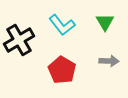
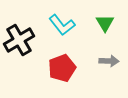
green triangle: moved 1 px down
red pentagon: moved 2 px up; rotated 20 degrees clockwise
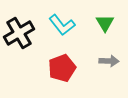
black cross: moved 7 px up
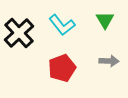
green triangle: moved 3 px up
black cross: rotated 12 degrees counterclockwise
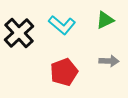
green triangle: rotated 36 degrees clockwise
cyan L-shape: rotated 12 degrees counterclockwise
red pentagon: moved 2 px right, 4 px down
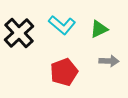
green triangle: moved 6 px left, 9 px down
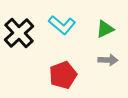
green triangle: moved 6 px right
gray arrow: moved 1 px left, 1 px up
red pentagon: moved 1 px left, 3 px down
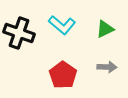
black cross: rotated 28 degrees counterclockwise
gray arrow: moved 1 px left, 7 px down
red pentagon: rotated 16 degrees counterclockwise
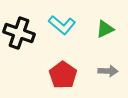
gray arrow: moved 1 px right, 4 px down
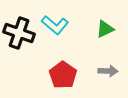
cyan L-shape: moved 7 px left
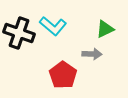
cyan L-shape: moved 2 px left, 1 px down
gray arrow: moved 16 px left, 17 px up
